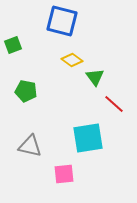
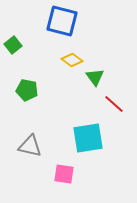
green square: rotated 18 degrees counterclockwise
green pentagon: moved 1 px right, 1 px up
pink square: rotated 15 degrees clockwise
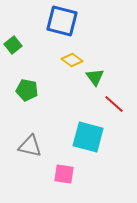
cyan square: moved 1 px up; rotated 24 degrees clockwise
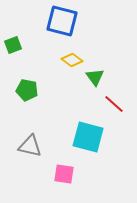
green square: rotated 18 degrees clockwise
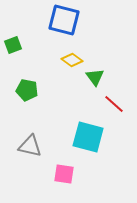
blue square: moved 2 px right, 1 px up
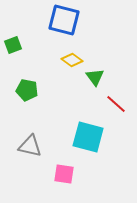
red line: moved 2 px right
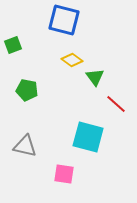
gray triangle: moved 5 px left
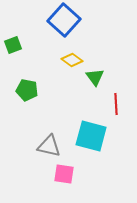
blue square: rotated 28 degrees clockwise
red line: rotated 45 degrees clockwise
cyan square: moved 3 px right, 1 px up
gray triangle: moved 24 px right
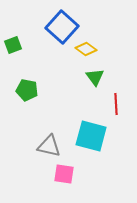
blue square: moved 2 px left, 7 px down
yellow diamond: moved 14 px right, 11 px up
